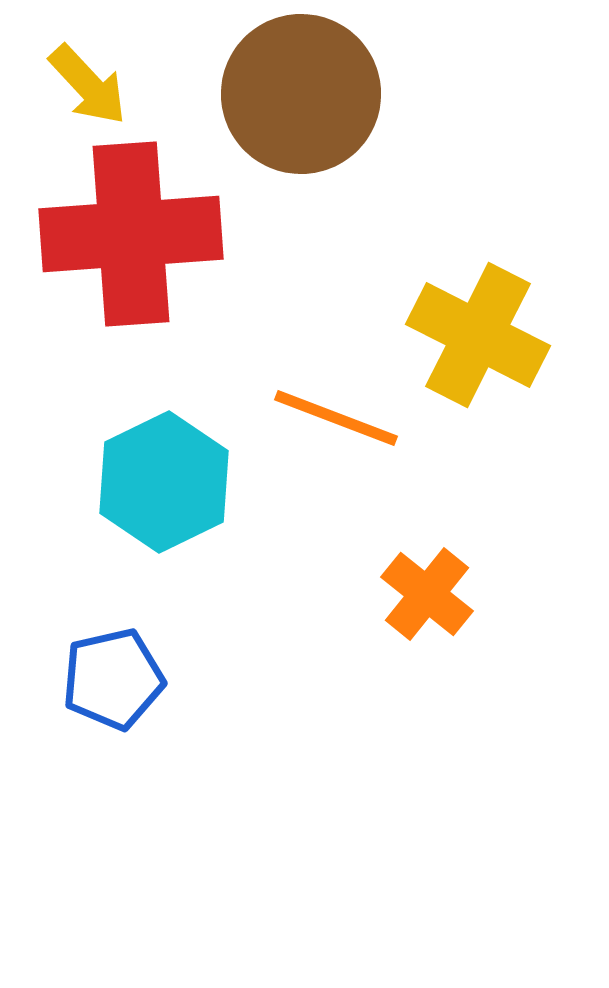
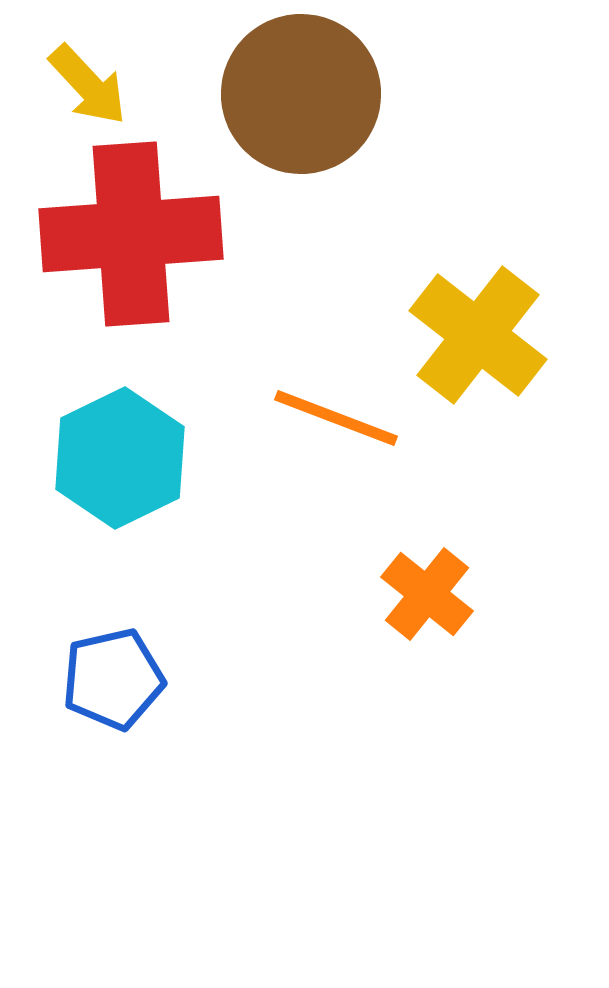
yellow cross: rotated 11 degrees clockwise
cyan hexagon: moved 44 px left, 24 px up
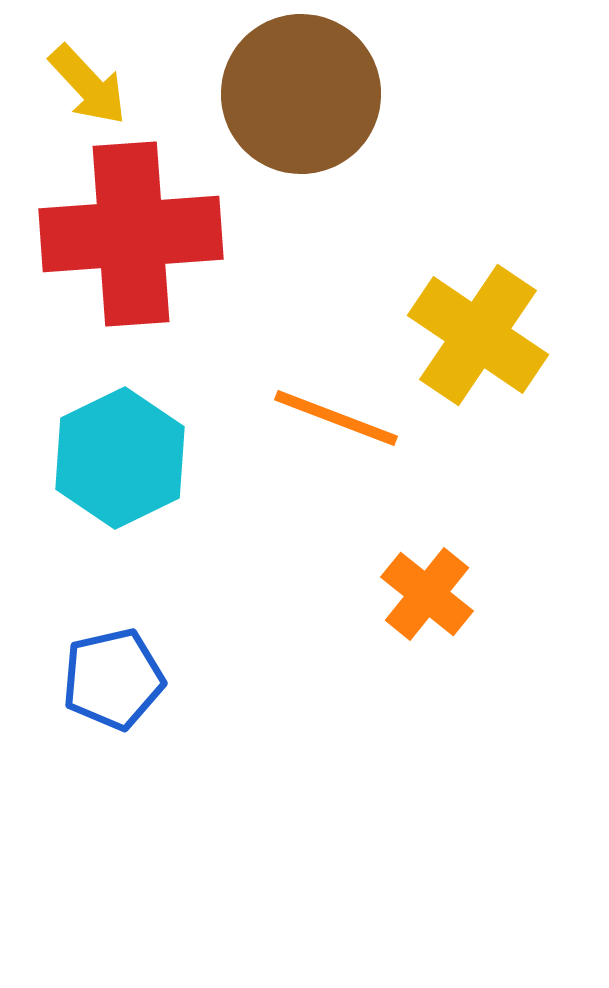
yellow cross: rotated 4 degrees counterclockwise
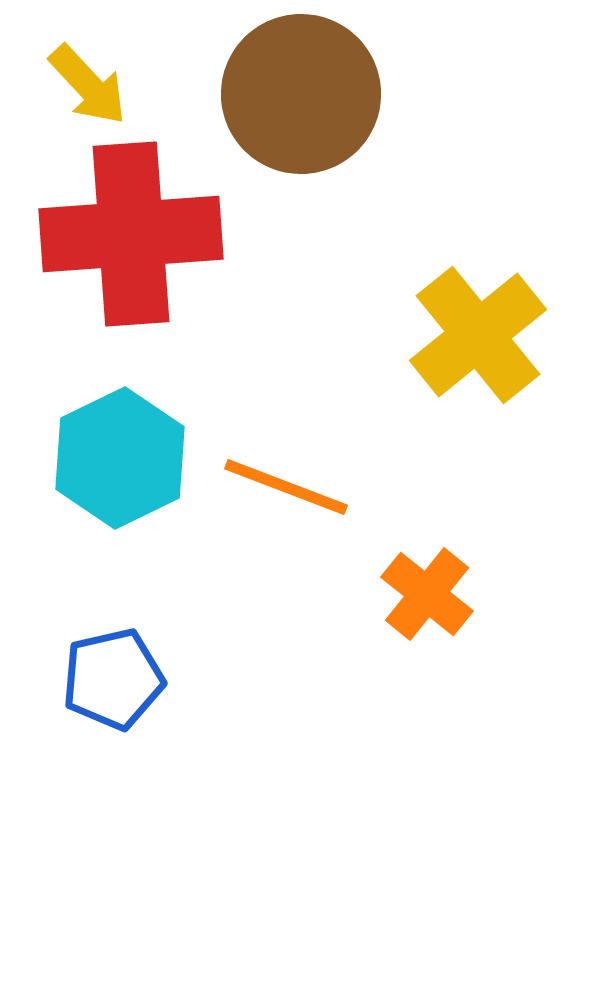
yellow cross: rotated 17 degrees clockwise
orange line: moved 50 px left, 69 px down
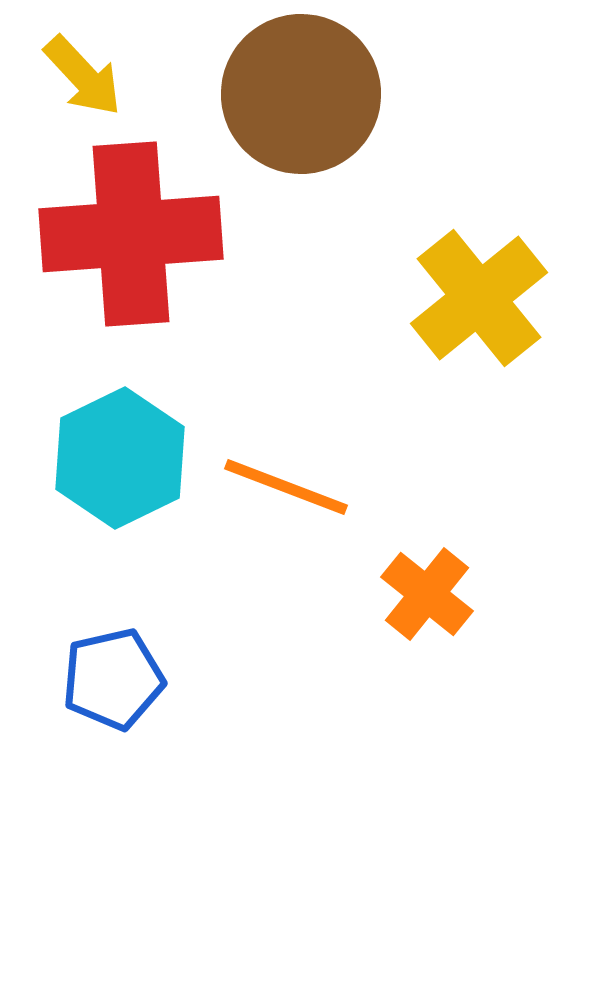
yellow arrow: moved 5 px left, 9 px up
yellow cross: moved 1 px right, 37 px up
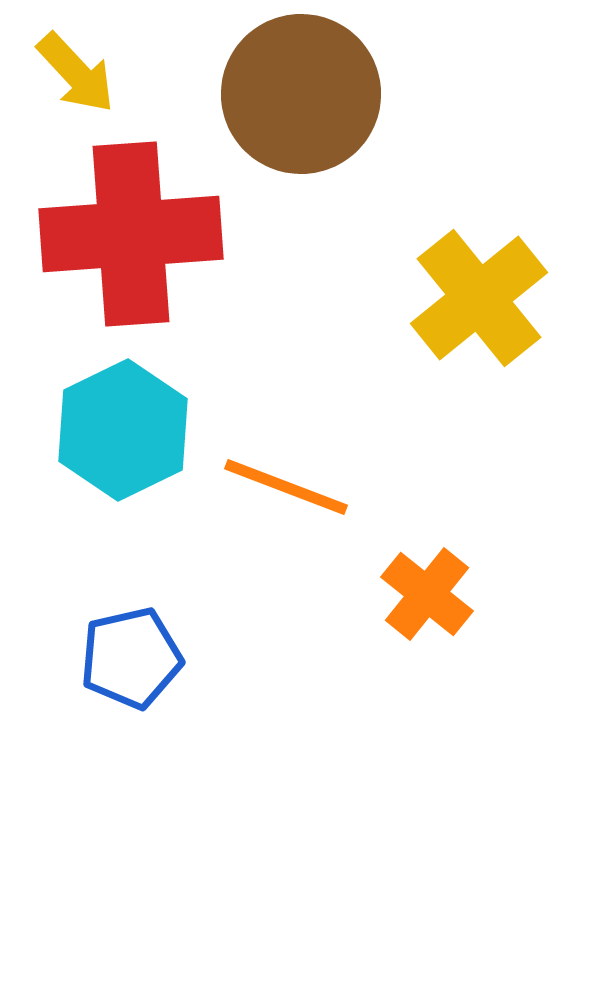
yellow arrow: moved 7 px left, 3 px up
cyan hexagon: moved 3 px right, 28 px up
blue pentagon: moved 18 px right, 21 px up
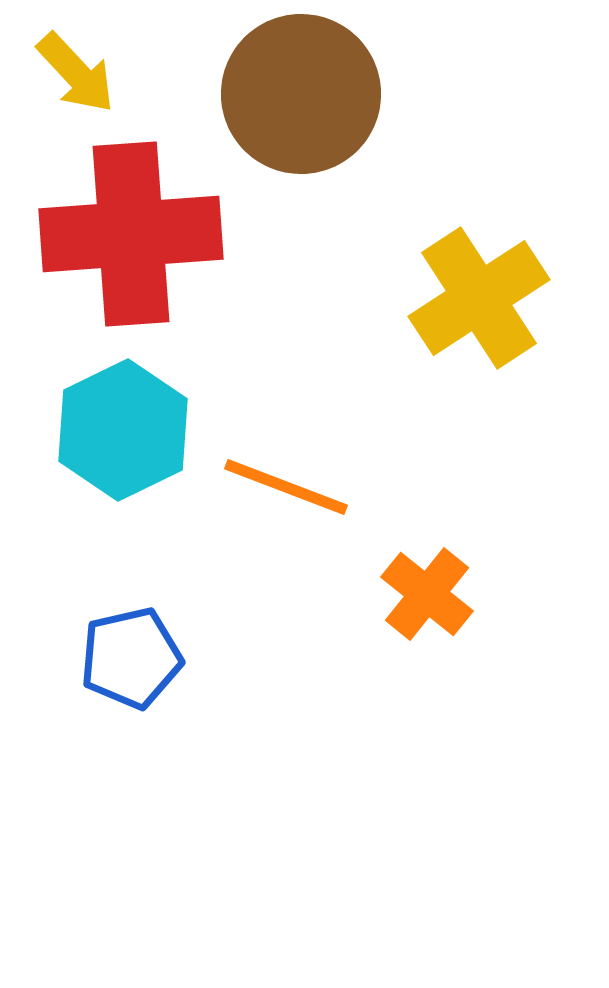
yellow cross: rotated 6 degrees clockwise
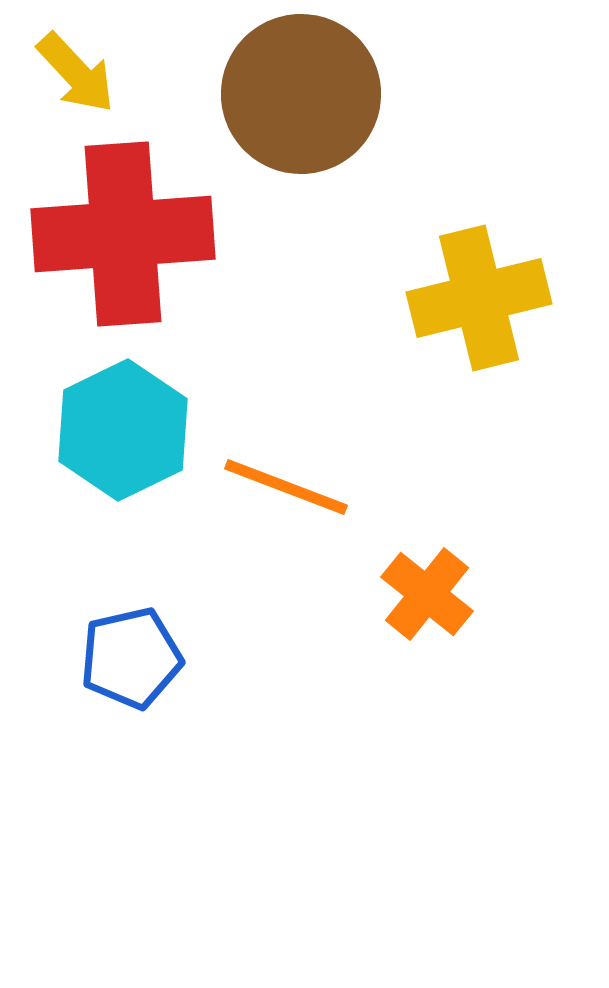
red cross: moved 8 px left
yellow cross: rotated 19 degrees clockwise
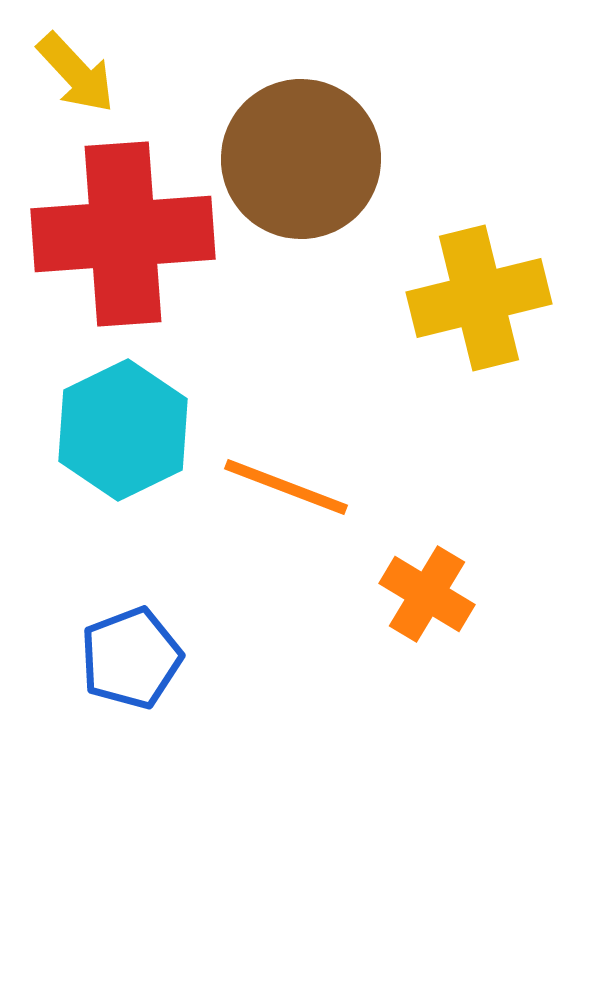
brown circle: moved 65 px down
orange cross: rotated 8 degrees counterclockwise
blue pentagon: rotated 8 degrees counterclockwise
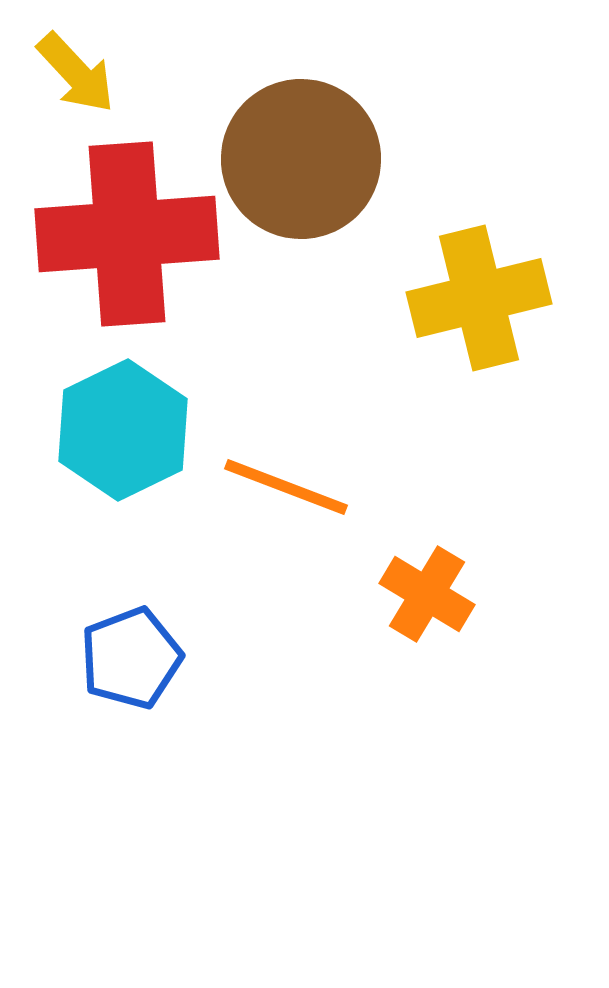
red cross: moved 4 px right
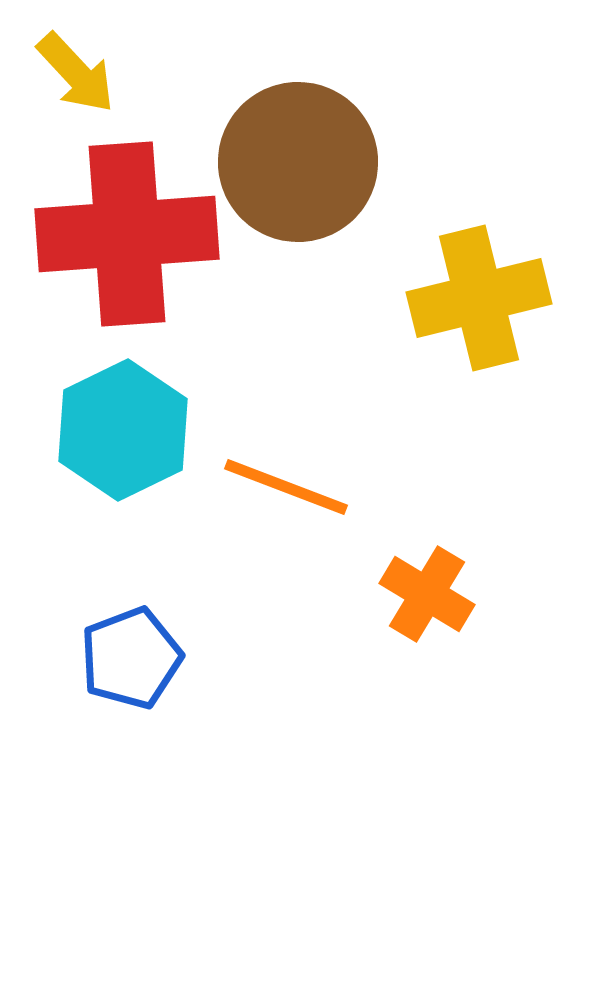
brown circle: moved 3 px left, 3 px down
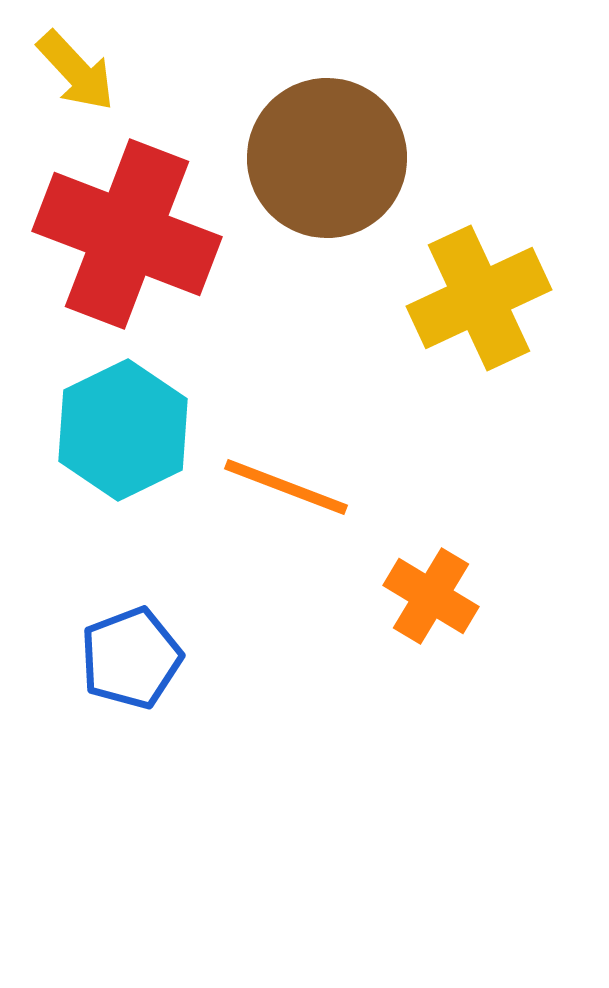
yellow arrow: moved 2 px up
brown circle: moved 29 px right, 4 px up
red cross: rotated 25 degrees clockwise
yellow cross: rotated 11 degrees counterclockwise
orange cross: moved 4 px right, 2 px down
